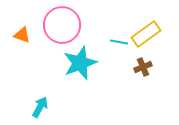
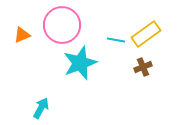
orange triangle: rotated 42 degrees counterclockwise
cyan line: moved 3 px left, 2 px up
cyan arrow: moved 1 px right, 1 px down
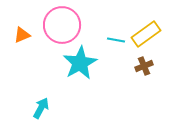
cyan star: rotated 8 degrees counterclockwise
brown cross: moved 1 px right, 1 px up
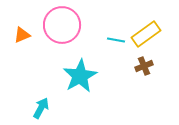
cyan star: moved 13 px down
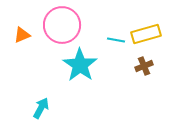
yellow rectangle: rotated 20 degrees clockwise
cyan star: moved 11 px up; rotated 8 degrees counterclockwise
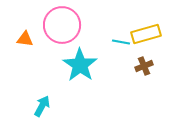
orange triangle: moved 3 px right, 4 px down; rotated 30 degrees clockwise
cyan line: moved 5 px right, 2 px down
cyan arrow: moved 1 px right, 2 px up
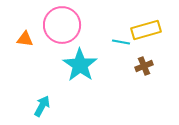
yellow rectangle: moved 4 px up
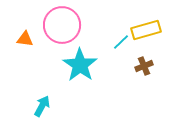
cyan line: rotated 54 degrees counterclockwise
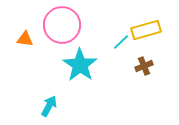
cyan arrow: moved 7 px right
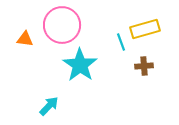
yellow rectangle: moved 1 px left, 1 px up
cyan line: rotated 66 degrees counterclockwise
brown cross: rotated 18 degrees clockwise
cyan arrow: rotated 15 degrees clockwise
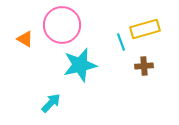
orange triangle: rotated 24 degrees clockwise
cyan star: rotated 24 degrees clockwise
cyan arrow: moved 2 px right, 3 px up
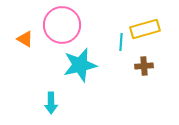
cyan line: rotated 24 degrees clockwise
cyan arrow: rotated 135 degrees clockwise
